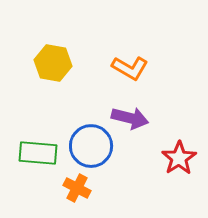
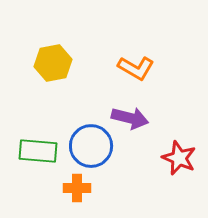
yellow hexagon: rotated 21 degrees counterclockwise
orange L-shape: moved 6 px right
green rectangle: moved 2 px up
red star: rotated 16 degrees counterclockwise
orange cross: rotated 28 degrees counterclockwise
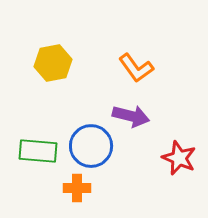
orange L-shape: rotated 24 degrees clockwise
purple arrow: moved 1 px right, 2 px up
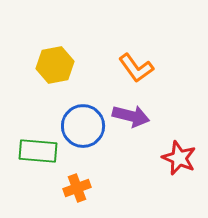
yellow hexagon: moved 2 px right, 2 px down
blue circle: moved 8 px left, 20 px up
orange cross: rotated 20 degrees counterclockwise
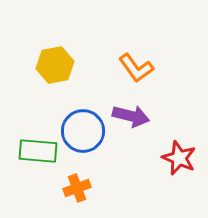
blue circle: moved 5 px down
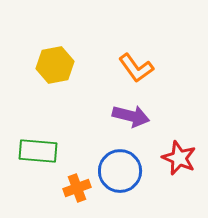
blue circle: moved 37 px right, 40 px down
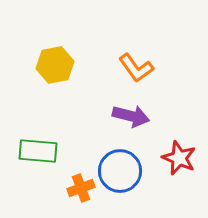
orange cross: moved 4 px right
